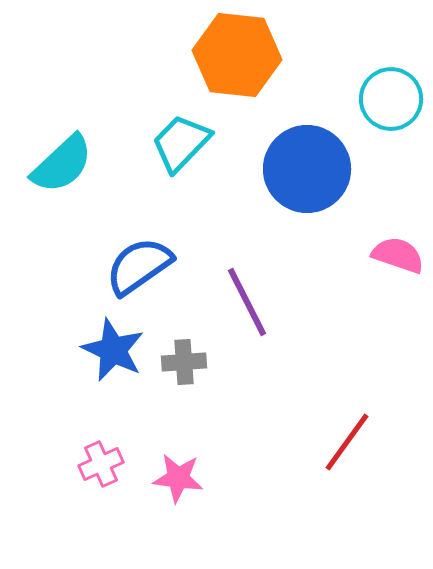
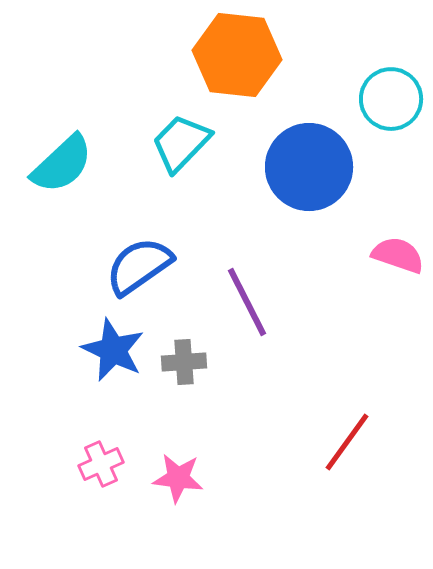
blue circle: moved 2 px right, 2 px up
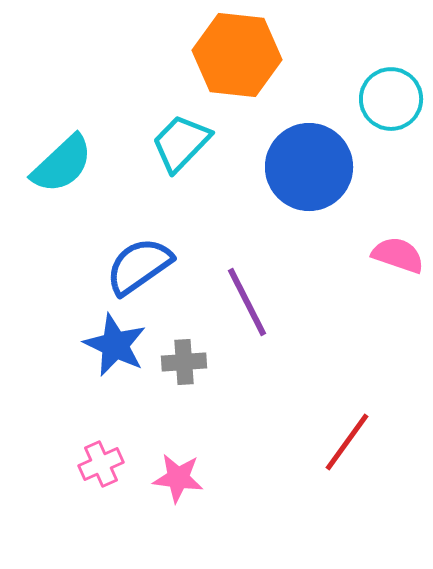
blue star: moved 2 px right, 5 px up
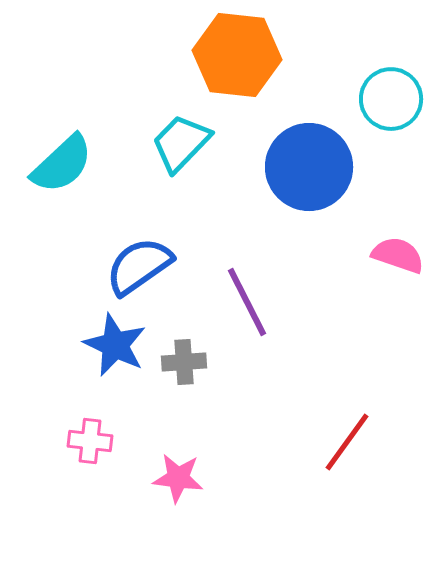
pink cross: moved 11 px left, 23 px up; rotated 30 degrees clockwise
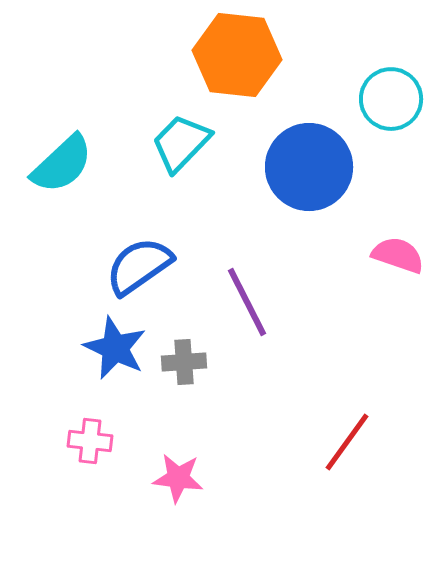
blue star: moved 3 px down
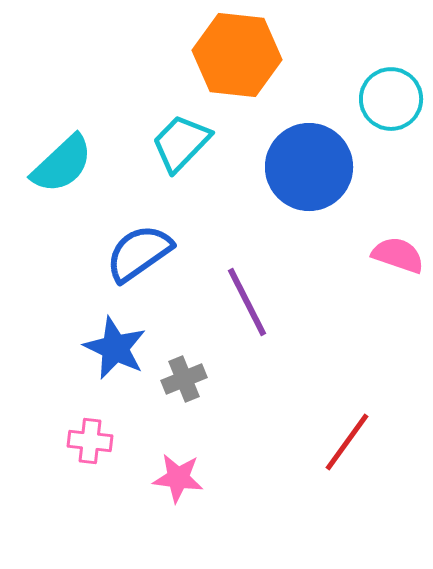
blue semicircle: moved 13 px up
gray cross: moved 17 px down; rotated 18 degrees counterclockwise
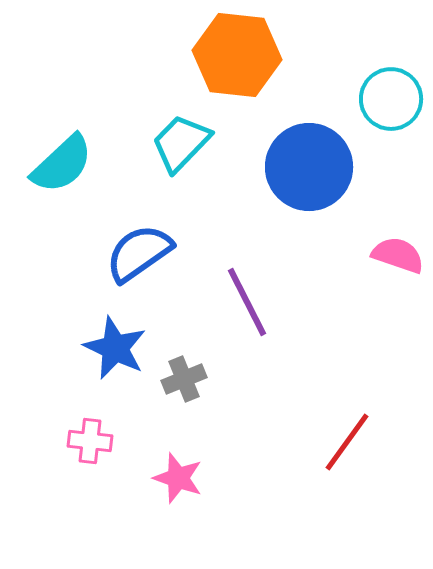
pink star: rotated 12 degrees clockwise
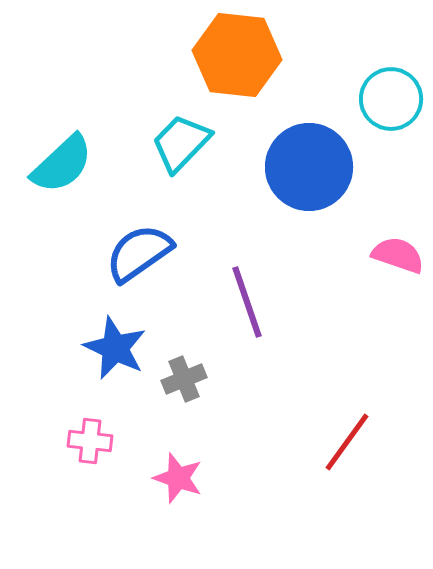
purple line: rotated 8 degrees clockwise
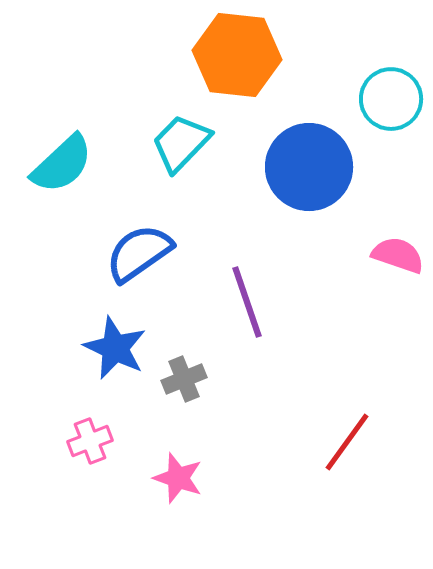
pink cross: rotated 27 degrees counterclockwise
